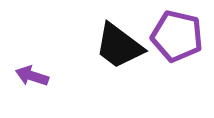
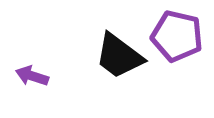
black trapezoid: moved 10 px down
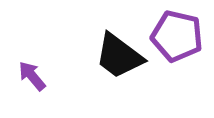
purple arrow: rotated 32 degrees clockwise
